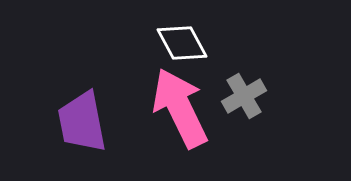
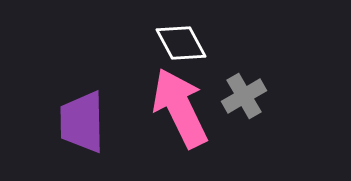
white diamond: moved 1 px left
purple trapezoid: rotated 10 degrees clockwise
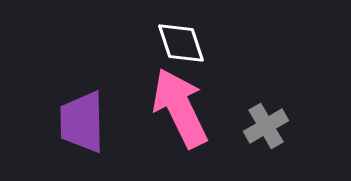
white diamond: rotated 10 degrees clockwise
gray cross: moved 22 px right, 30 px down
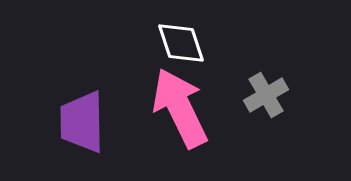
gray cross: moved 31 px up
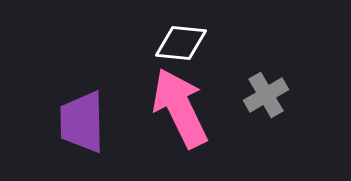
white diamond: rotated 66 degrees counterclockwise
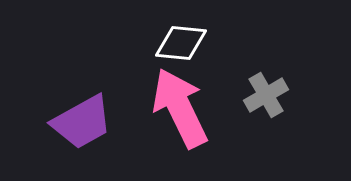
purple trapezoid: rotated 118 degrees counterclockwise
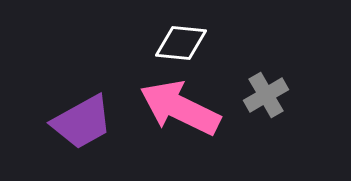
pink arrow: rotated 38 degrees counterclockwise
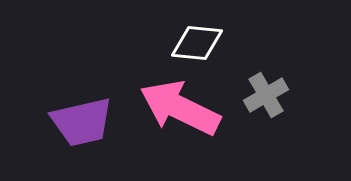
white diamond: moved 16 px right
purple trapezoid: rotated 16 degrees clockwise
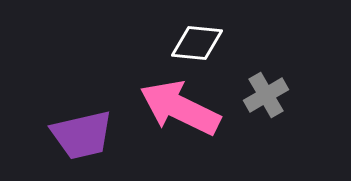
purple trapezoid: moved 13 px down
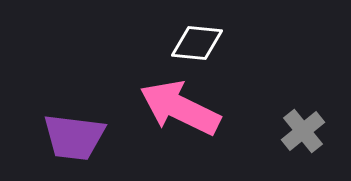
gray cross: moved 37 px right, 36 px down; rotated 9 degrees counterclockwise
purple trapezoid: moved 8 px left, 2 px down; rotated 20 degrees clockwise
